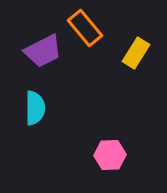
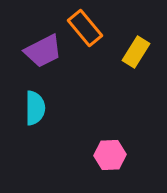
yellow rectangle: moved 1 px up
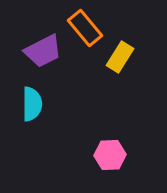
yellow rectangle: moved 16 px left, 5 px down
cyan semicircle: moved 3 px left, 4 px up
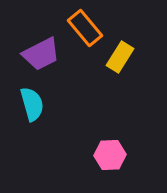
purple trapezoid: moved 2 px left, 3 px down
cyan semicircle: rotated 16 degrees counterclockwise
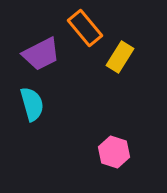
pink hexagon: moved 4 px right, 3 px up; rotated 20 degrees clockwise
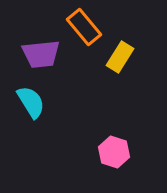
orange rectangle: moved 1 px left, 1 px up
purple trapezoid: rotated 21 degrees clockwise
cyan semicircle: moved 1 px left, 2 px up; rotated 16 degrees counterclockwise
